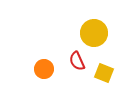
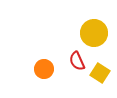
yellow square: moved 4 px left; rotated 12 degrees clockwise
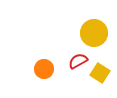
red semicircle: moved 1 px right; rotated 84 degrees clockwise
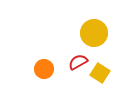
red semicircle: moved 1 px down
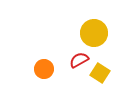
red semicircle: moved 1 px right, 2 px up
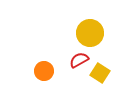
yellow circle: moved 4 px left
orange circle: moved 2 px down
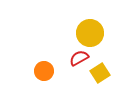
red semicircle: moved 2 px up
yellow square: rotated 24 degrees clockwise
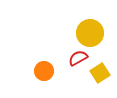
red semicircle: moved 1 px left
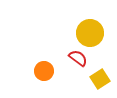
red semicircle: rotated 66 degrees clockwise
yellow square: moved 6 px down
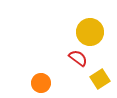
yellow circle: moved 1 px up
orange circle: moved 3 px left, 12 px down
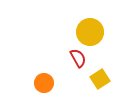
red semicircle: rotated 24 degrees clockwise
orange circle: moved 3 px right
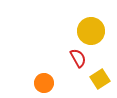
yellow circle: moved 1 px right, 1 px up
